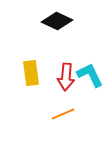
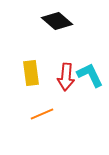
black diamond: rotated 16 degrees clockwise
orange line: moved 21 px left
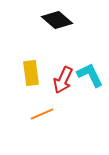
black diamond: moved 1 px up
red arrow: moved 3 px left, 3 px down; rotated 20 degrees clockwise
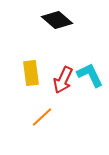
orange line: moved 3 px down; rotated 20 degrees counterclockwise
